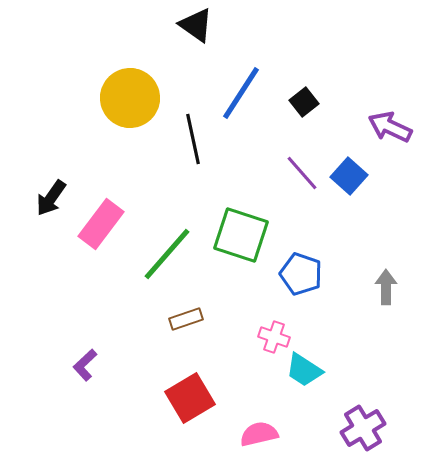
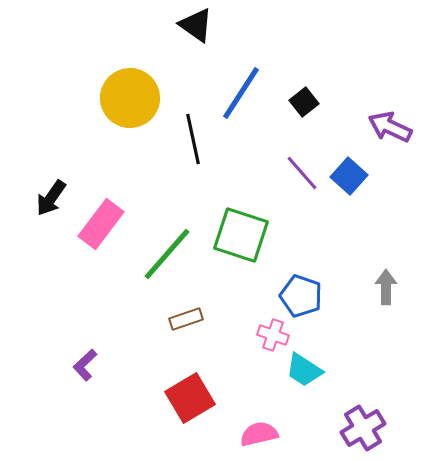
blue pentagon: moved 22 px down
pink cross: moved 1 px left, 2 px up
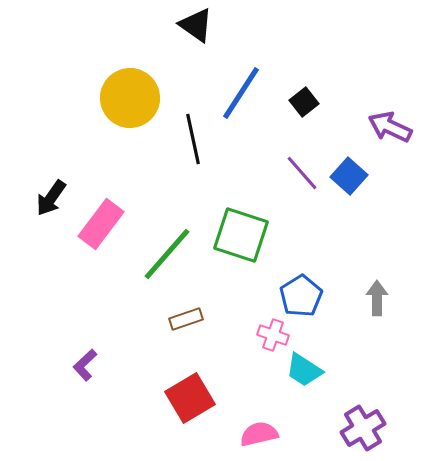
gray arrow: moved 9 px left, 11 px down
blue pentagon: rotated 21 degrees clockwise
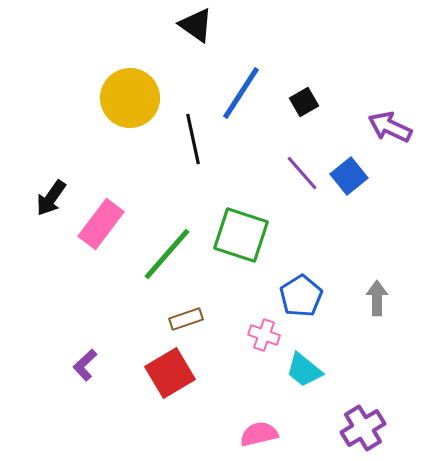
black square: rotated 8 degrees clockwise
blue square: rotated 9 degrees clockwise
pink cross: moved 9 px left
cyan trapezoid: rotated 6 degrees clockwise
red square: moved 20 px left, 25 px up
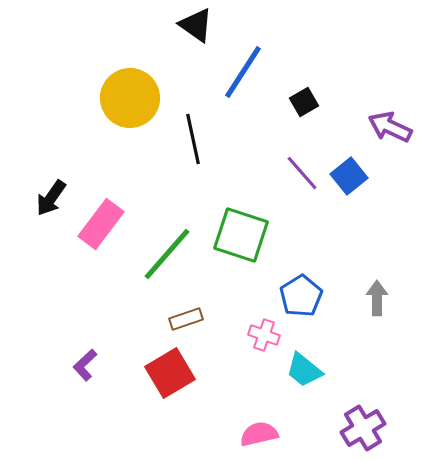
blue line: moved 2 px right, 21 px up
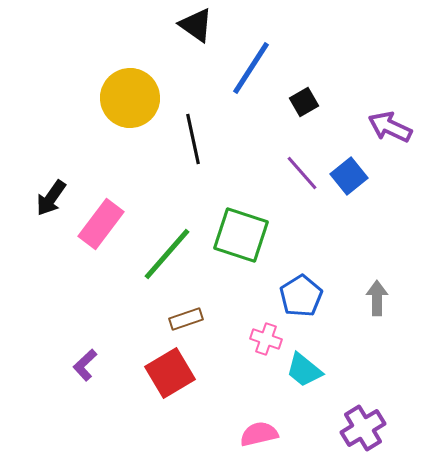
blue line: moved 8 px right, 4 px up
pink cross: moved 2 px right, 4 px down
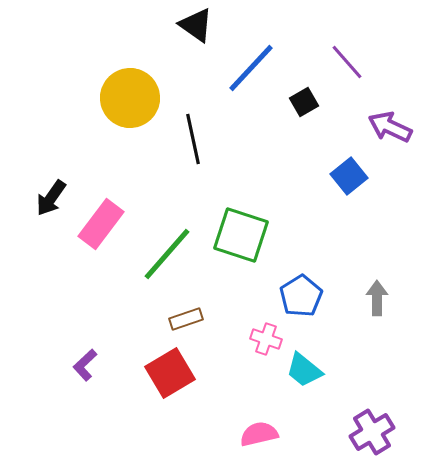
blue line: rotated 10 degrees clockwise
purple line: moved 45 px right, 111 px up
purple cross: moved 9 px right, 4 px down
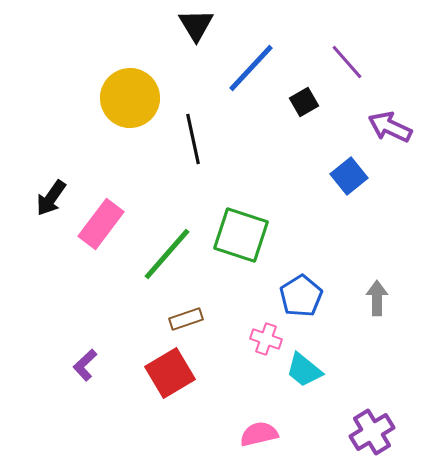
black triangle: rotated 24 degrees clockwise
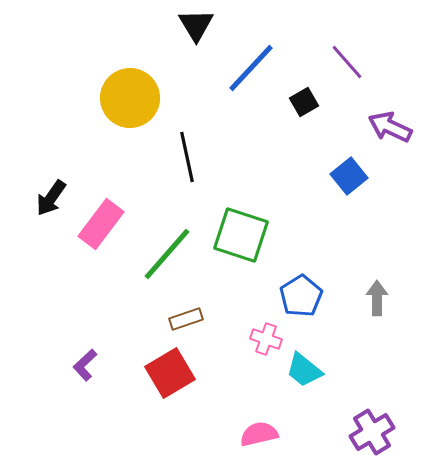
black line: moved 6 px left, 18 px down
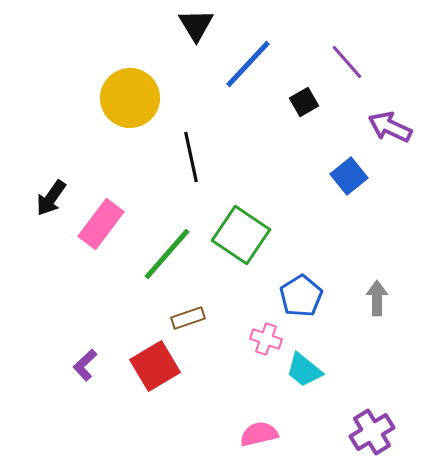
blue line: moved 3 px left, 4 px up
black line: moved 4 px right
green square: rotated 16 degrees clockwise
brown rectangle: moved 2 px right, 1 px up
red square: moved 15 px left, 7 px up
